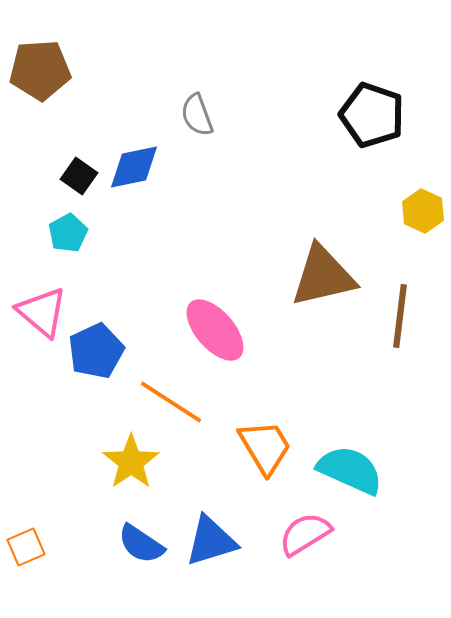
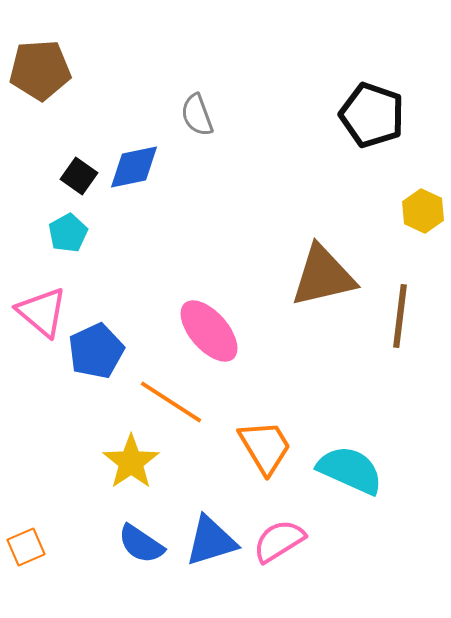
pink ellipse: moved 6 px left, 1 px down
pink semicircle: moved 26 px left, 7 px down
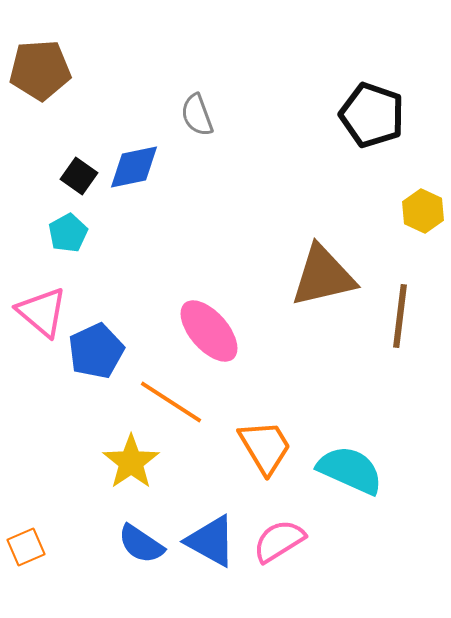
blue triangle: rotated 46 degrees clockwise
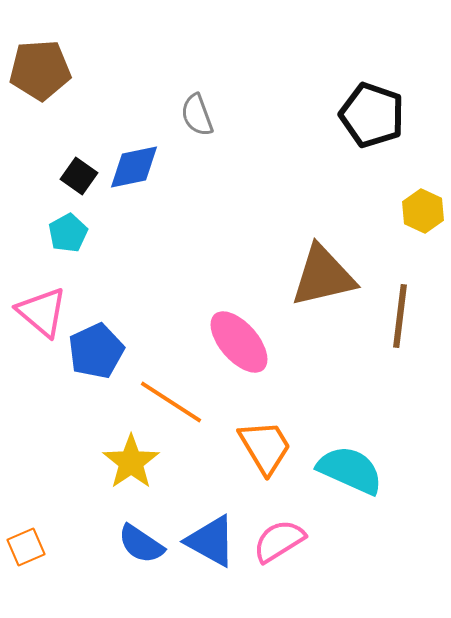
pink ellipse: moved 30 px right, 11 px down
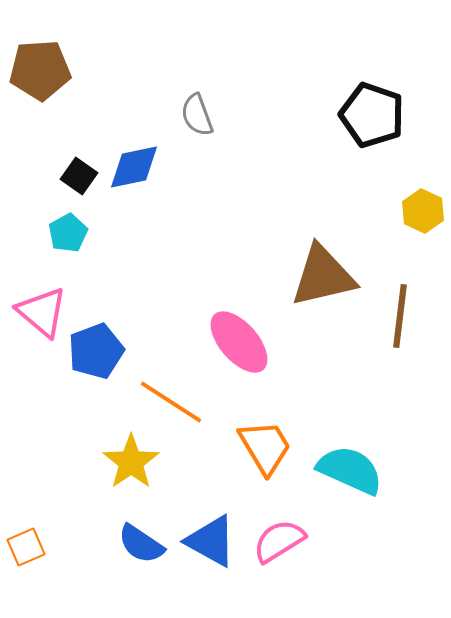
blue pentagon: rotated 4 degrees clockwise
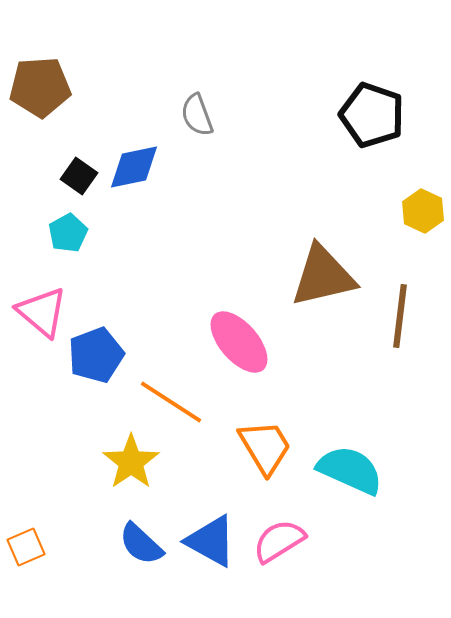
brown pentagon: moved 17 px down
blue pentagon: moved 4 px down
blue semicircle: rotated 9 degrees clockwise
